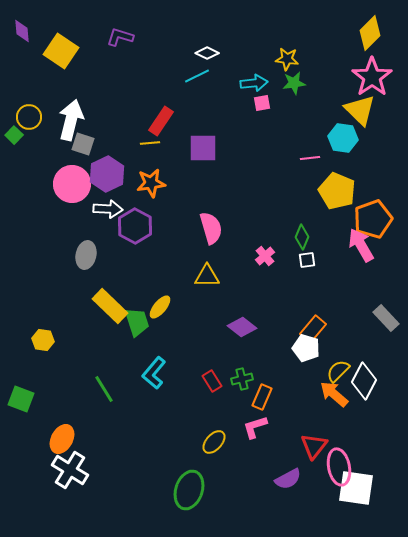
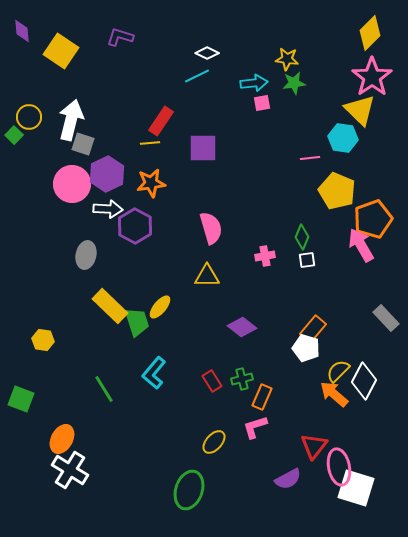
pink cross at (265, 256): rotated 30 degrees clockwise
white square at (356, 488): rotated 9 degrees clockwise
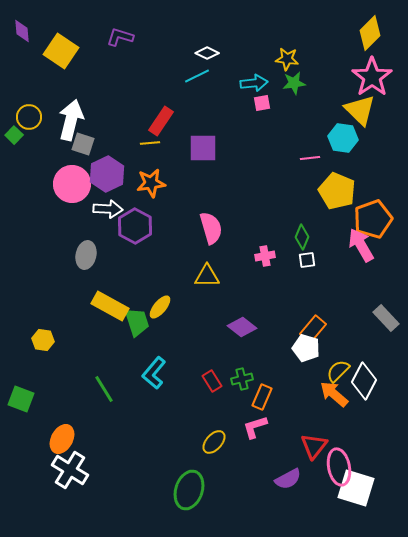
yellow rectangle at (110, 306): rotated 15 degrees counterclockwise
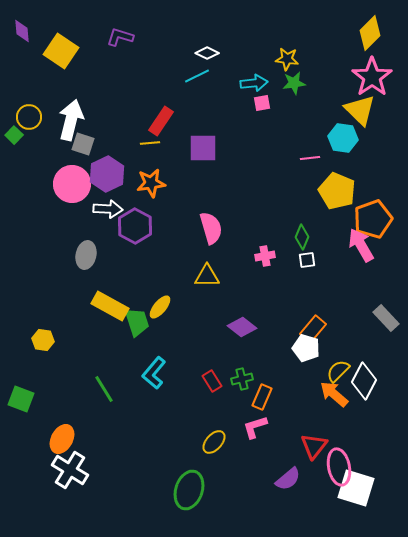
purple semicircle at (288, 479): rotated 12 degrees counterclockwise
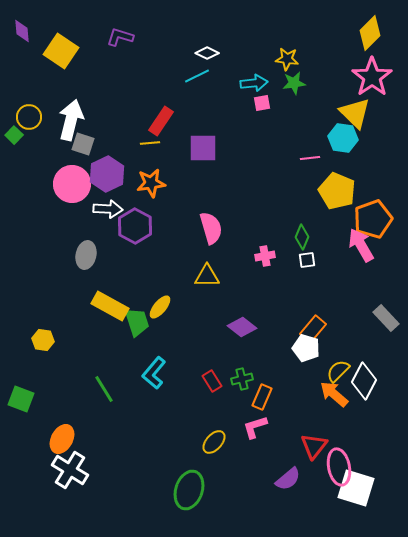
yellow triangle at (360, 110): moved 5 px left, 3 px down
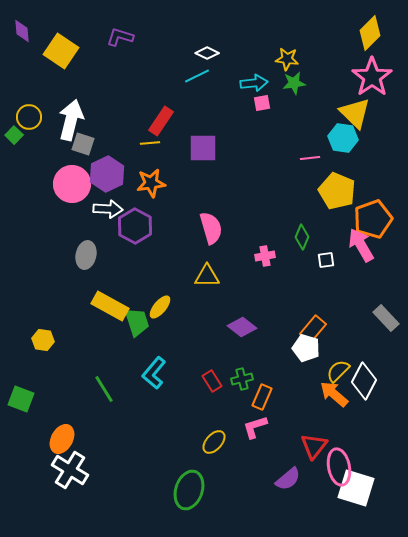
white square at (307, 260): moved 19 px right
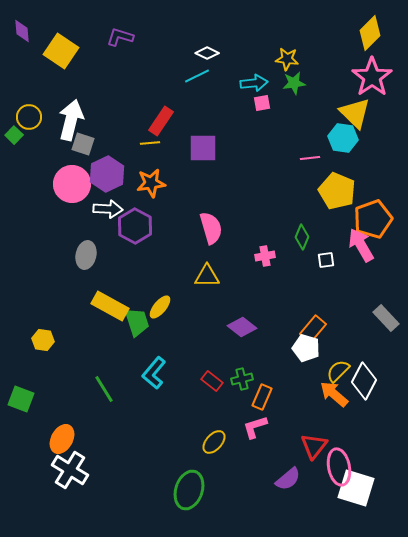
red rectangle at (212, 381): rotated 20 degrees counterclockwise
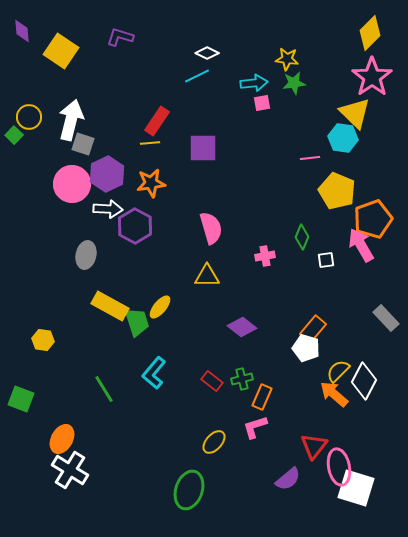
red rectangle at (161, 121): moved 4 px left
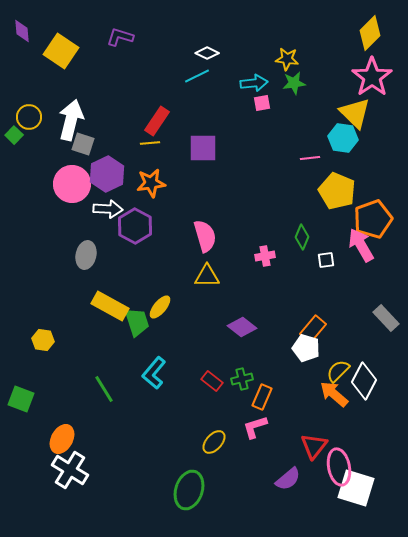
pink semicircle at (211, 228): moved 6 px left, 8 px down
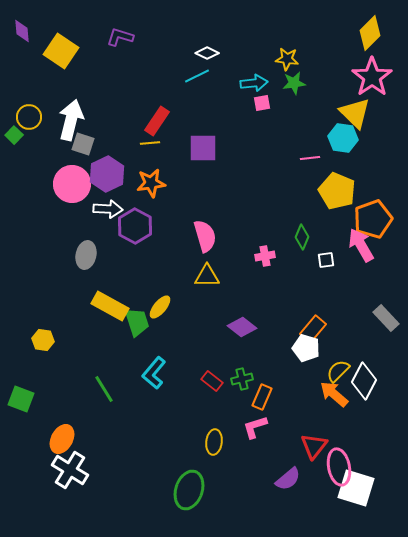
yellow ellipse at (214, 442): rotated 35 degrees counterclockwise
